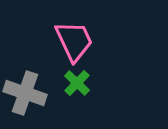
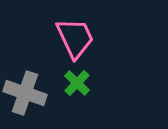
pink trapezoid: moved 1 px right, 3 px up
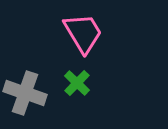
pink trapezoid: moved 8 px right, 5 px up; rotated 6 degrees counterclockwise
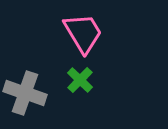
green cross: moved 3 px right, 3 px up
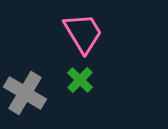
gray cross: rotated 12 degrees clockwise
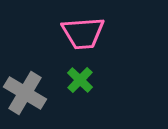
pink trapezoid: rotated 117 degrees clockwise
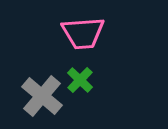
gray cross: moved 17 px right, 3 px down; rotated 9 degrees clockwise
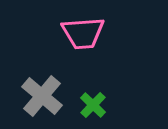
green cross: moved 13 px right, 25 px down
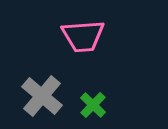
pink trapezoid: moved 3 px down
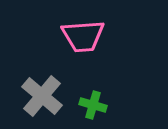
green cross: rotated 28 degrees counterclockwise
